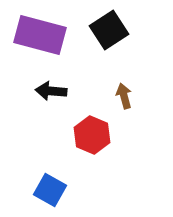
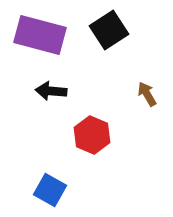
brown arrow: moved 23 px right, 2 px up; rotated 15 degrees counterclockwise
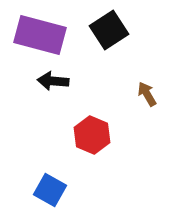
black arrow: moved 2 px right, 10 px up
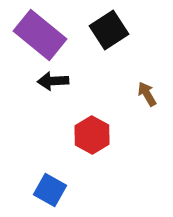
purple rectangle: rotated 24 degrees clockwise
black arrow: rotated 8 degrees counterclockwise
red hexagon: rotated 6 degrees clockwise
